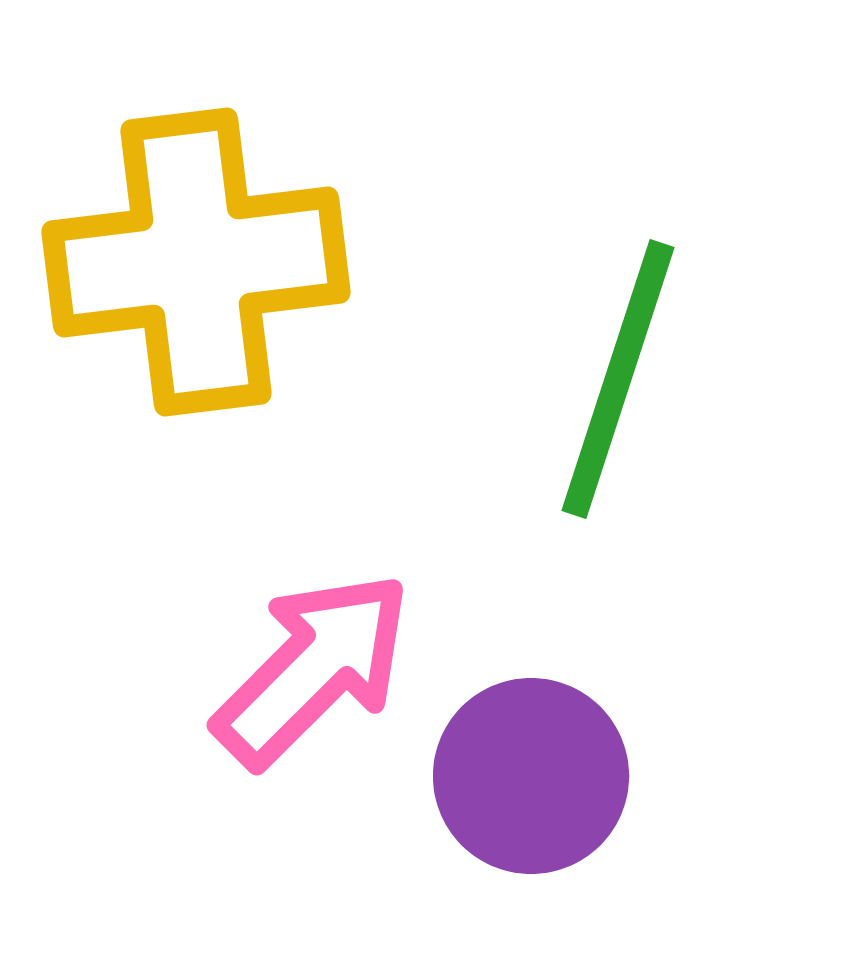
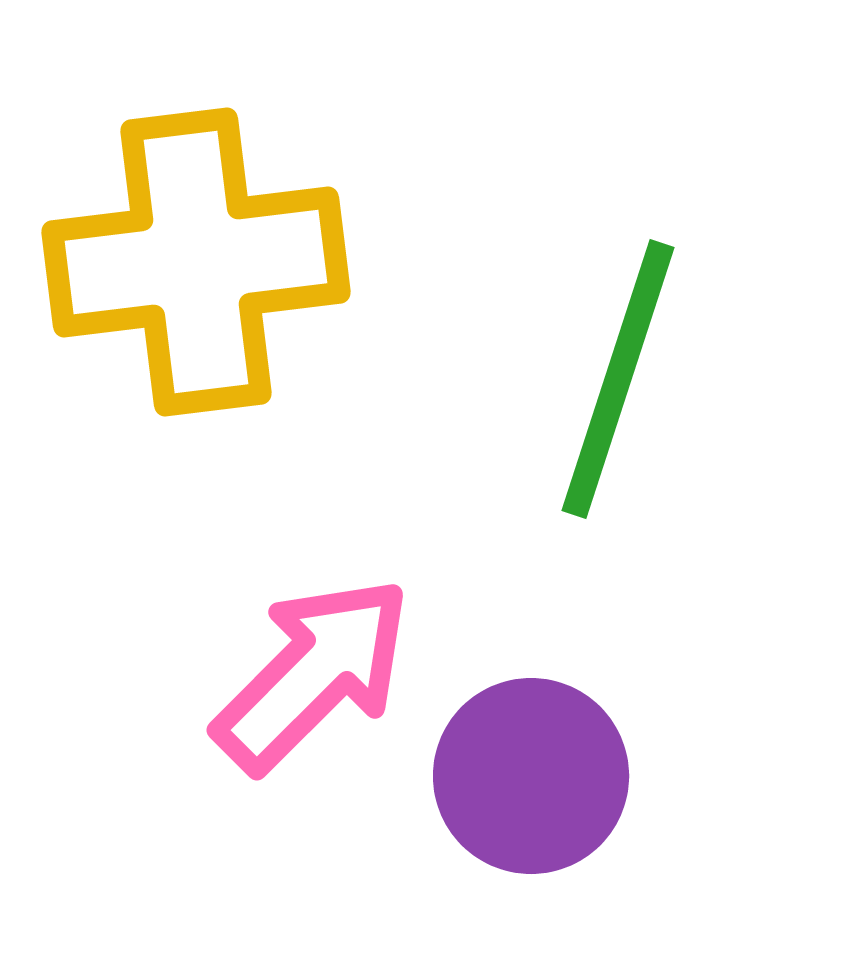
pink arrow: moved 5 px down
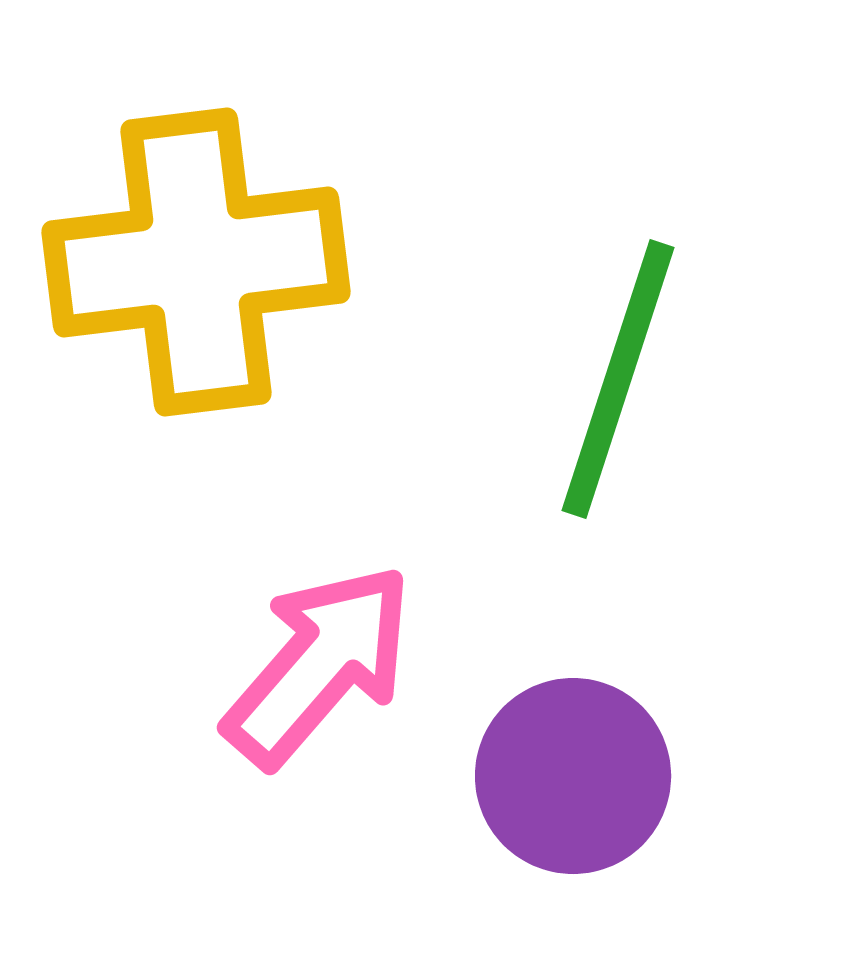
pink arrow: moved 6 px right, 9 px up; rotated 4 degrees counterclockwise
purple circle: moved 42 px right
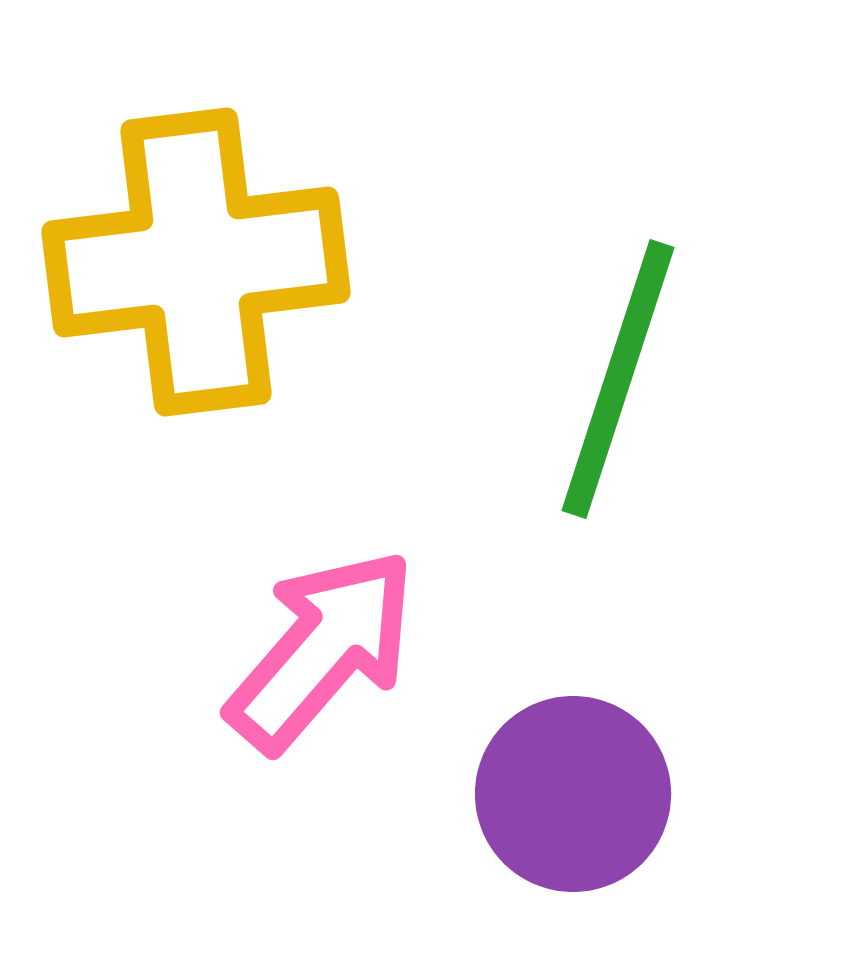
pink arrow: moved 3 px right, 15 px up
purple circle: moved 18 px down
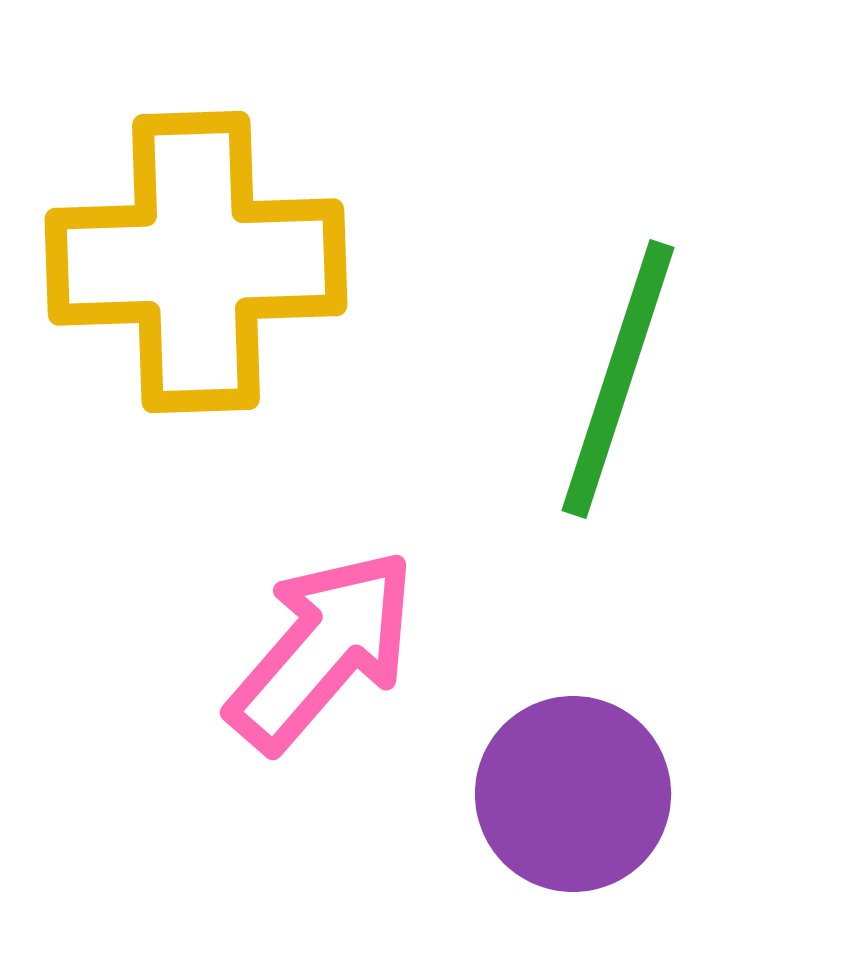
yellow cross: rotated 5 degrees clockwise
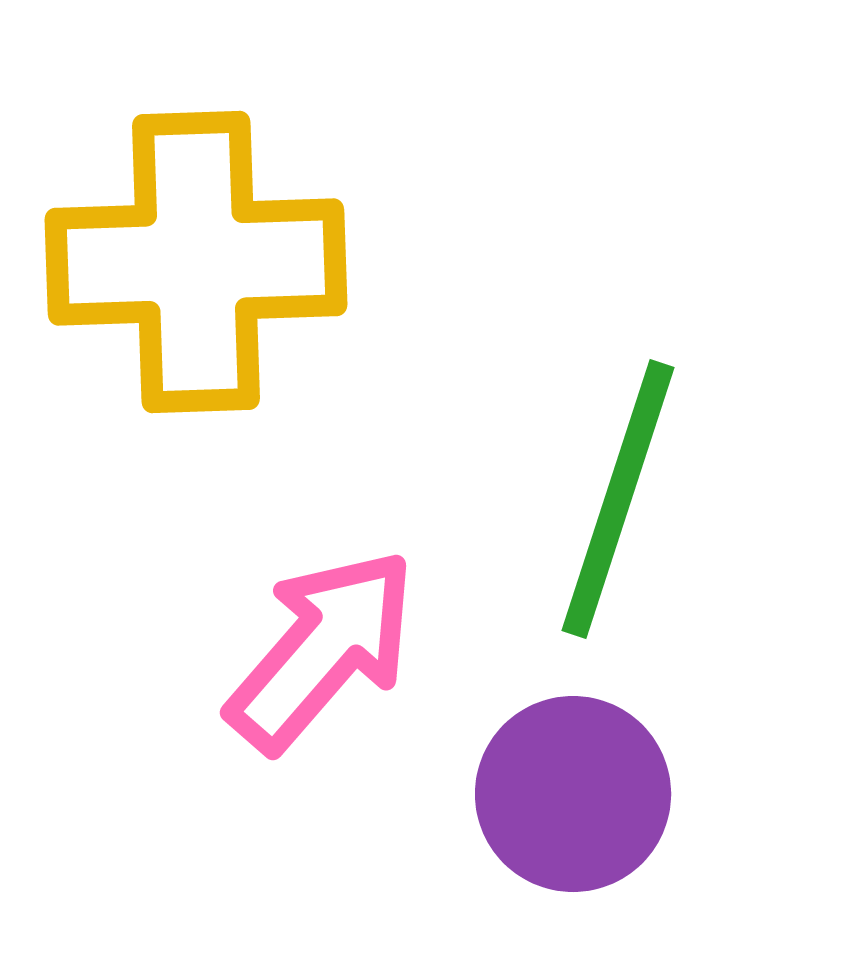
green line: moved 120 px down
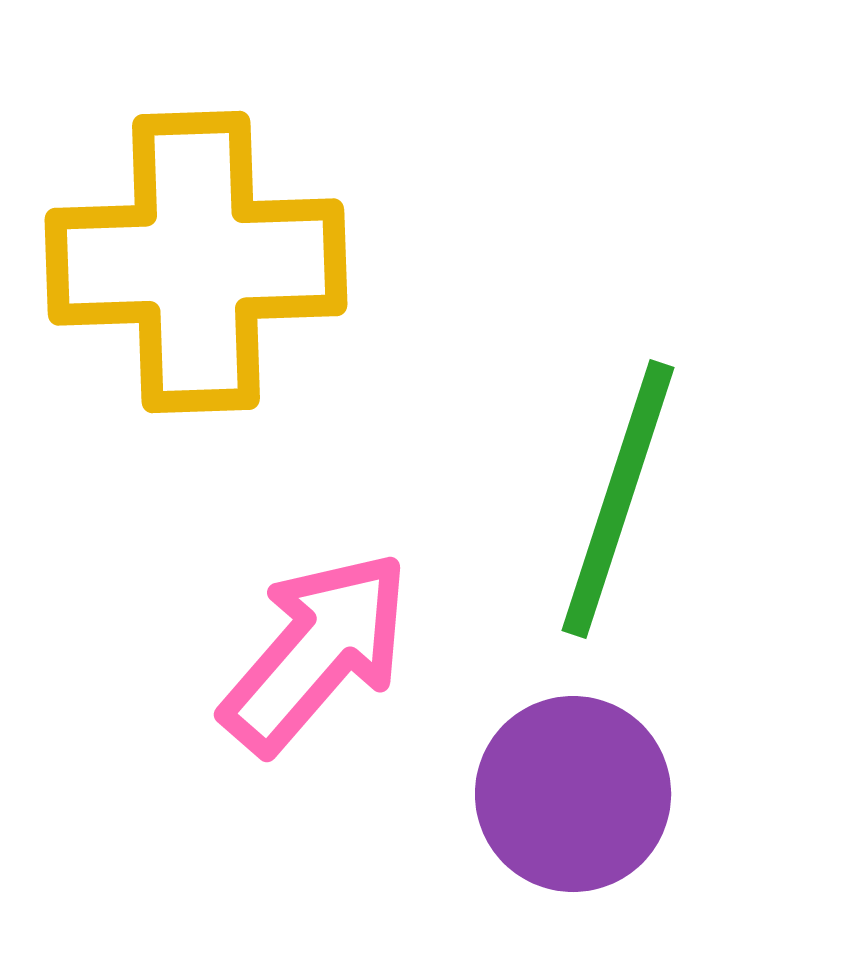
pink arrow: moved 6 px left, 2 px down
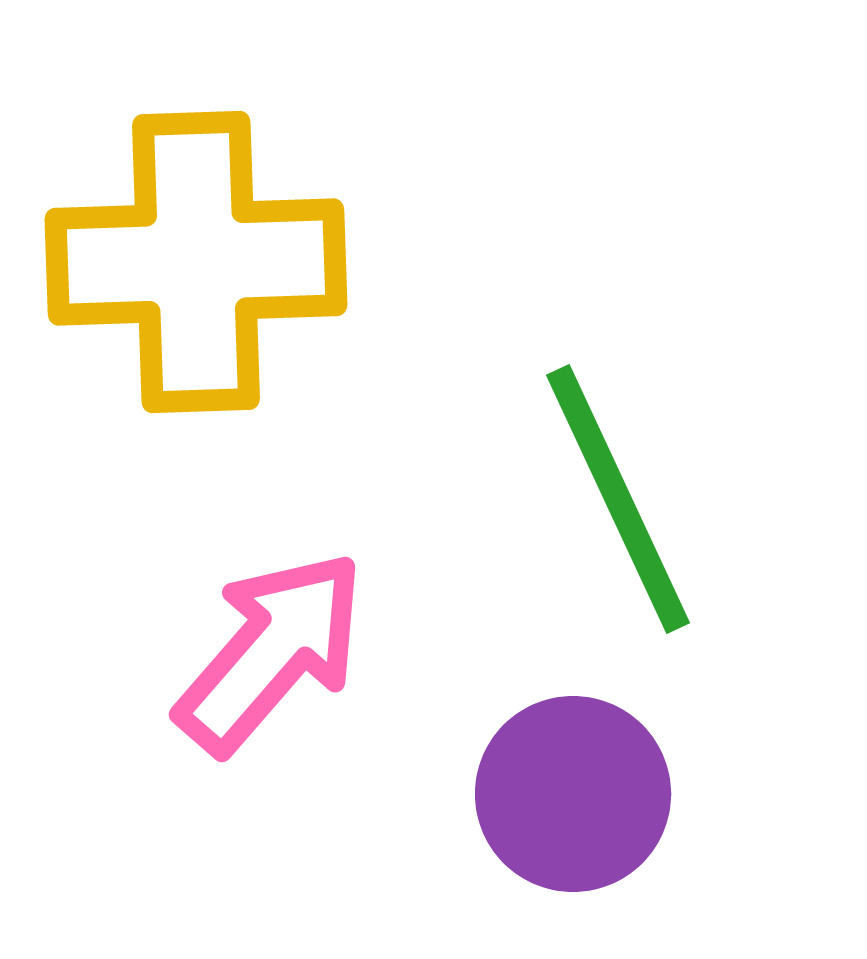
green line: rotated 43 degrees counterclockwise
pink arrow: moved 45 px left
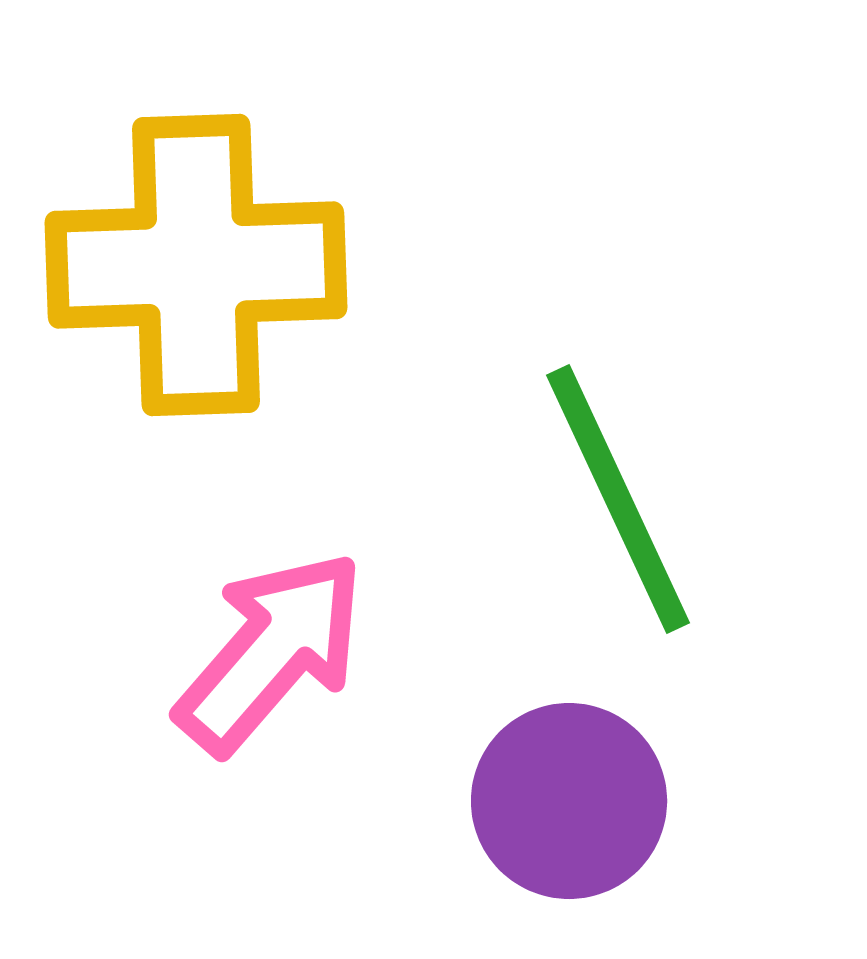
yellow cross: moved 3 px down
purple circle: moved 4 px left, 7 px down
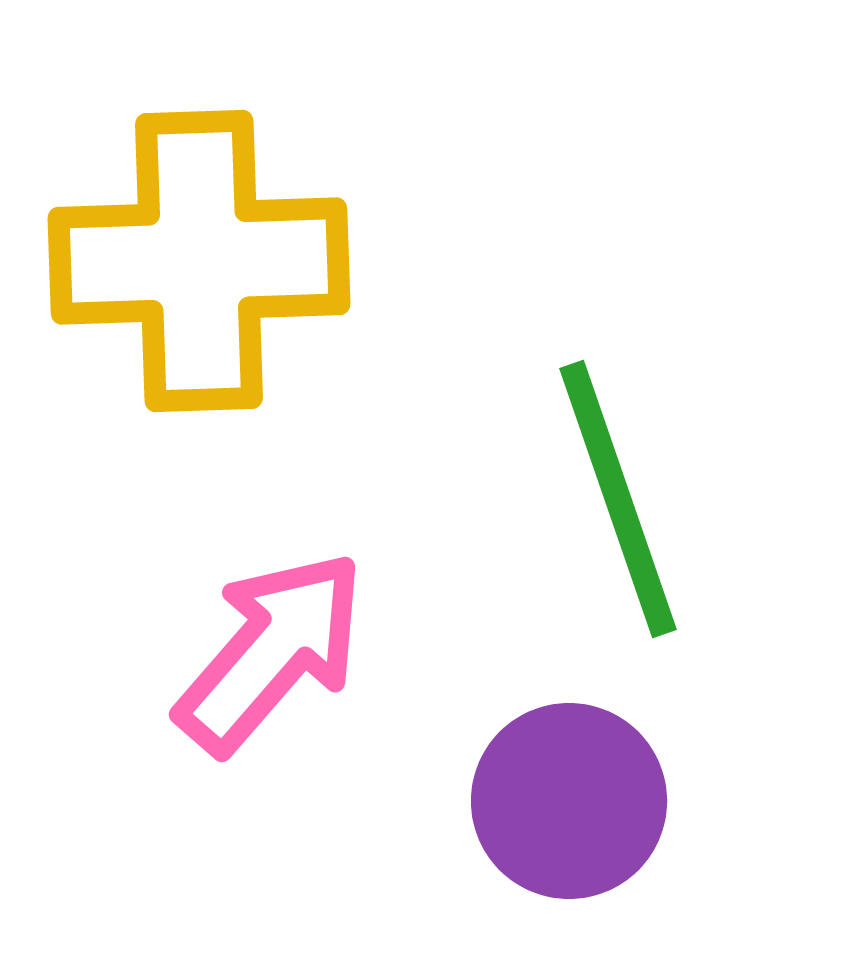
yellow cross: moved 3 px right, 4 px up
green line: rotated 6 degrees clockwise
